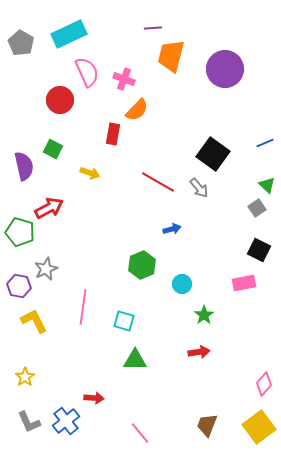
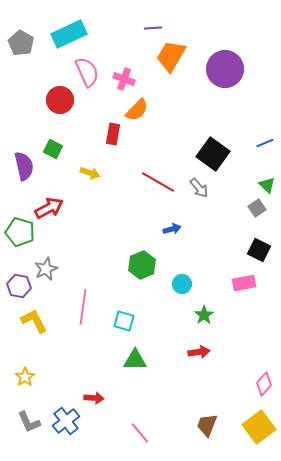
orange trapezoid at (171, 56): rotated 16 degrees clockwise
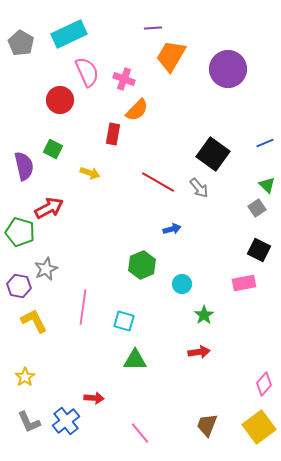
purple circle at (225, 69): moved 3 px right
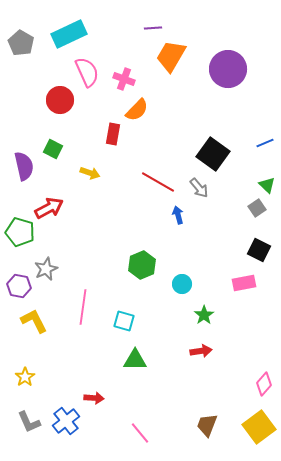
blue arrow at (172, 229): moved 6 px right, 14 px up; rotated 90 degrees counterclockwise
red arrow at (199, 352): moved 2 px right, 1 px up
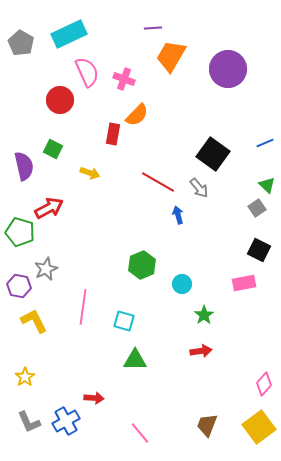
orange semicircle at (137, 110): moved 5 px down
blue cross at (66, 421): rotated 8 degrees clockwise
